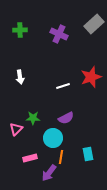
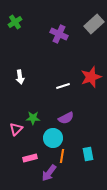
green cross: moved 5 px left, 8 px up; rotated 32 degrees counterclockwise
orange line: moved 1 px right, 1 px up
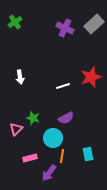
purple cross: moved 6 px right, 6 px up
green star: rotated 16 degrees clockwise
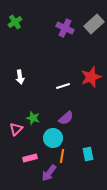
purple semicircle: rotated 14 degrees counterclockwise
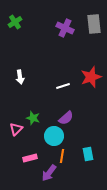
gray rectangle: rotated 54 degrees counterclockwise
cyan circle: moved 1 px right, 2 px up
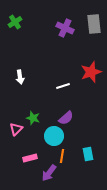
red star: moved 5 px up
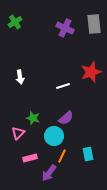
pink triangle: moved 2 px right, 4 px down
orange line: rotated 16 degrees clockwise
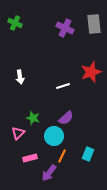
green cross: moved 1 px down; rotated 32 degrees counterclockwise
cyan rectangle: rotated 32 degrees clockwise
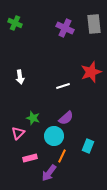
cyan rectangle: moved 8 px up
